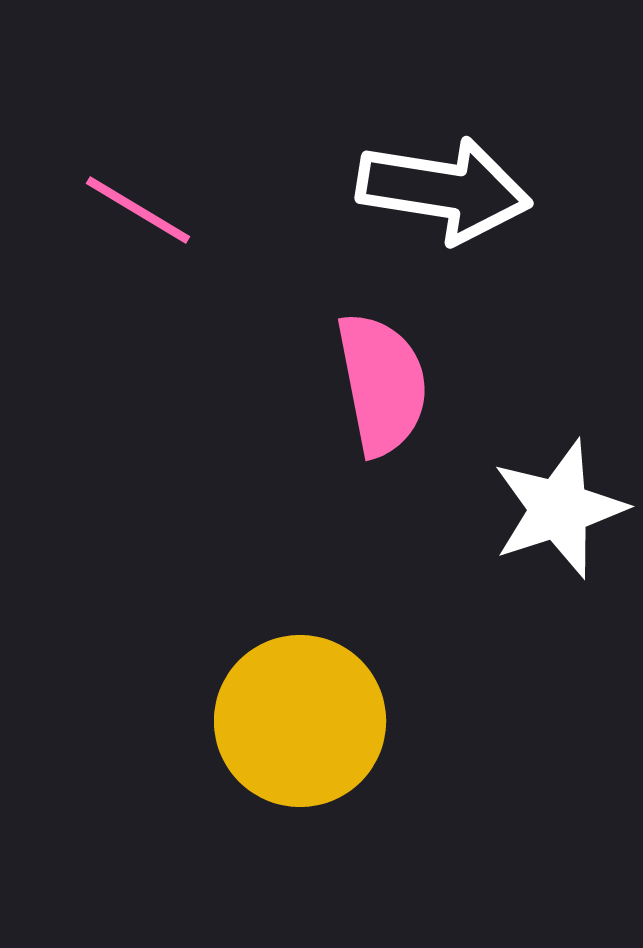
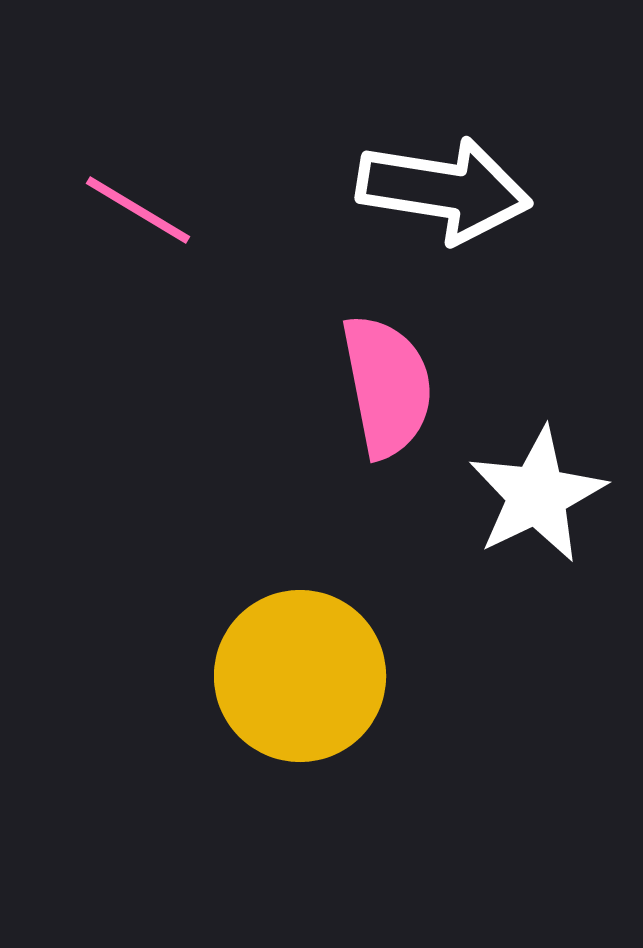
pink semicircle: moved 5 px right, 2 px down
white star: moved 22 px left, 14 px up; rotated 8 degrees counterclockwise
yellow circle: moved 45 px up
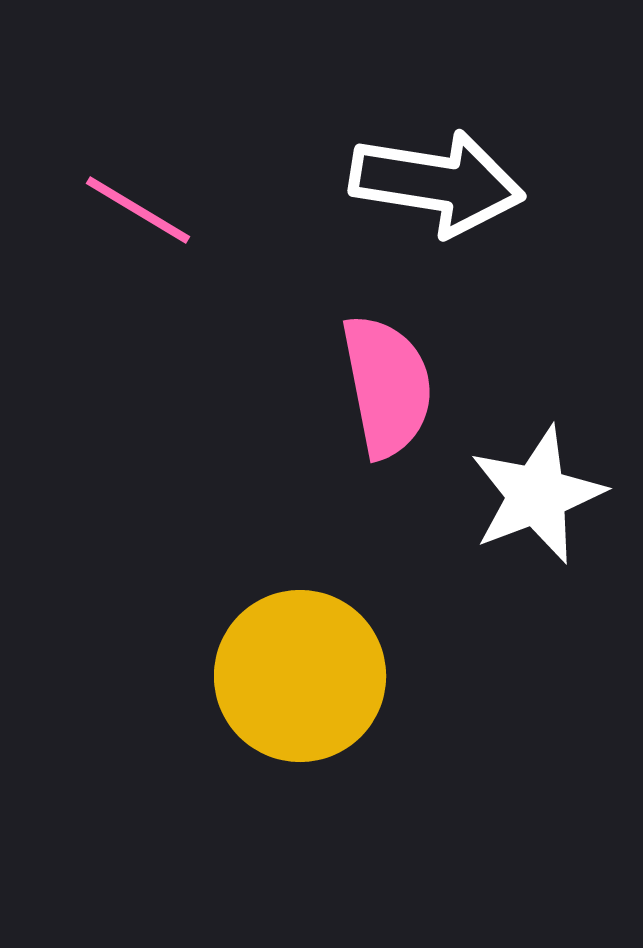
white arrow: moved 7 px left, 7 px up
white star: rotated 5 degrees clockwise
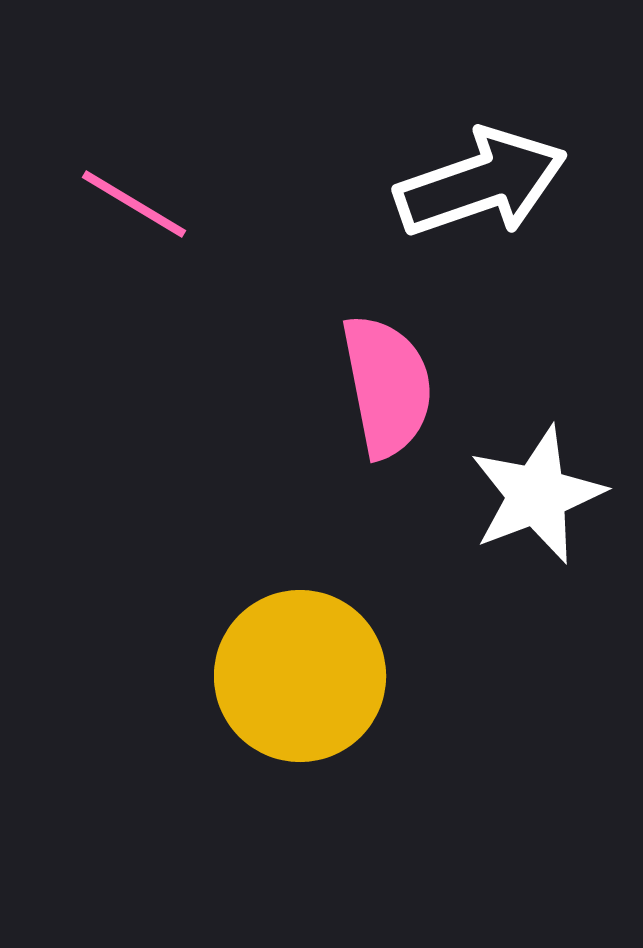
white arrow: moved 44 px right; rotated 28 degrees counterclockwise
pink line: moved 4 px left, 6 px up
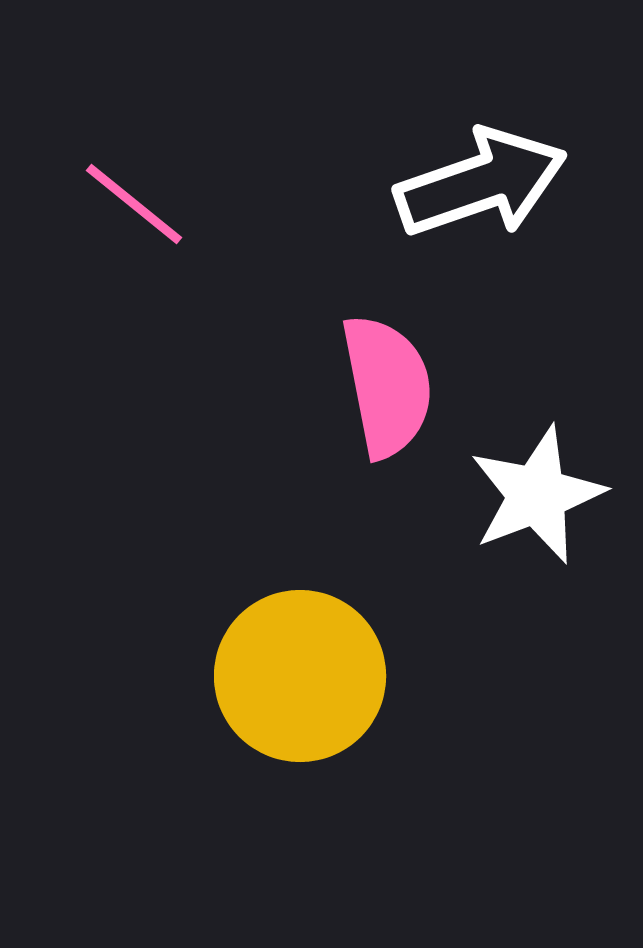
pink line: rotated 8 degrees clockwise
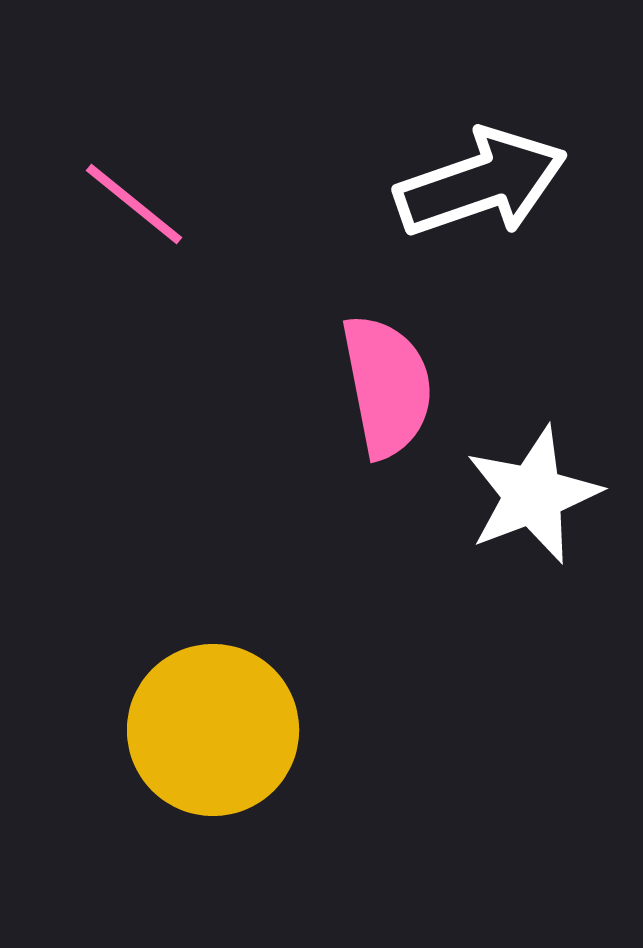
white star: moved 4 px left
yellow circle: moved 87 px left, 54 px down
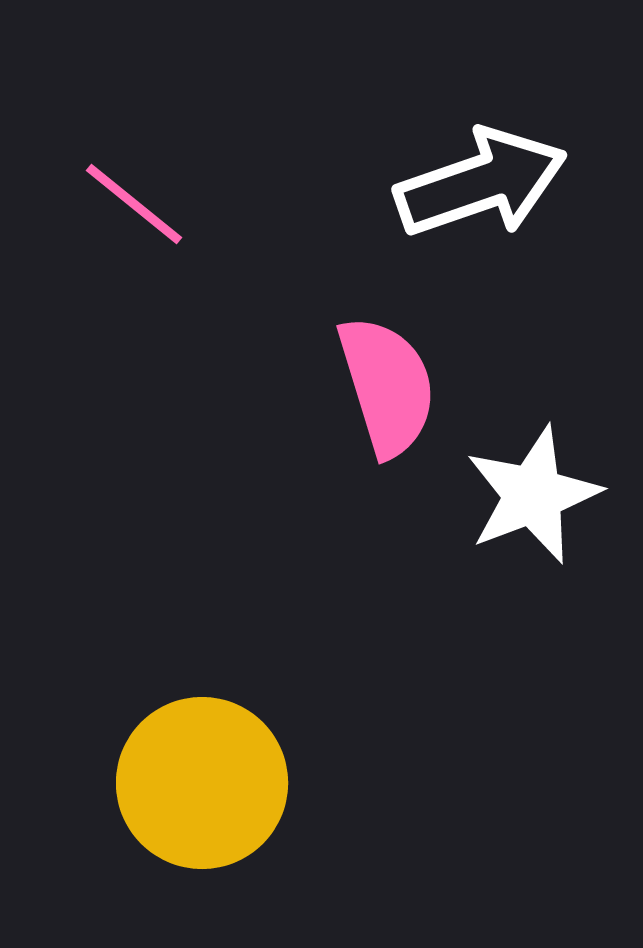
pink semicircle: rotated 6 degrees counterclockwise
yellow circle: moved 11 px left, 53 px down
